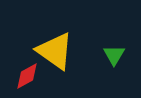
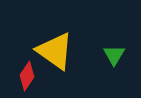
red diamond: rotated 28 degrees counterclockwise
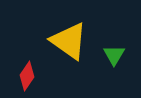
yellow triangle: moved 14 px right, 10 px up
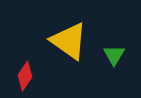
red diamond: moved 2 px left
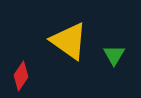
red diamond: moved 4 px left
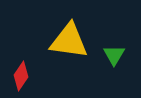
yellow triangle: rotated 27 degrees counterclockwise
